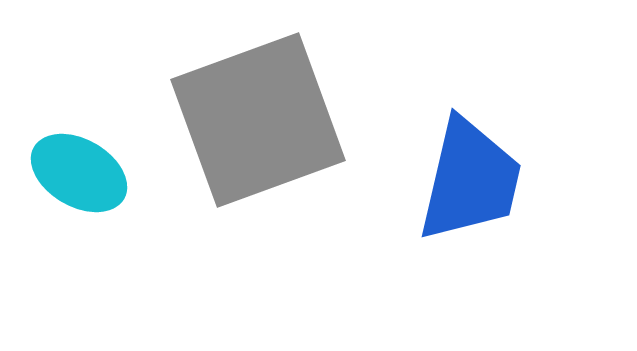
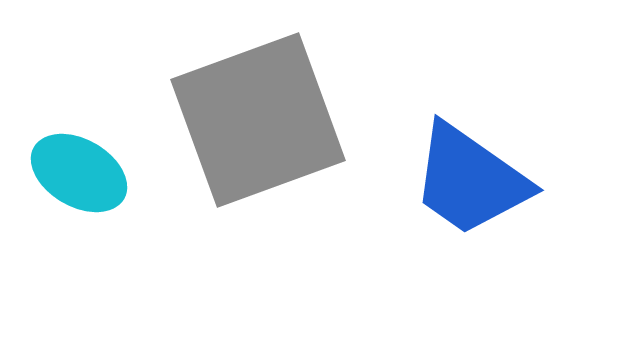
blue trapezoid: rotated 112 degrees clockwise
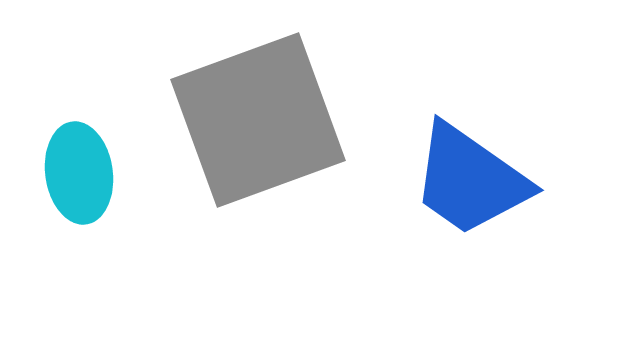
cyan ellipse: rotated 52 degrees clockwise
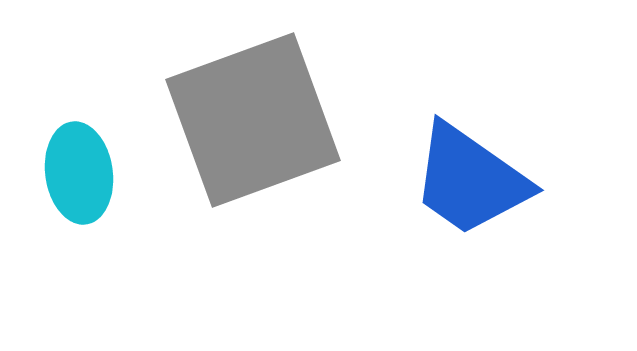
gray square: moved 5 px left
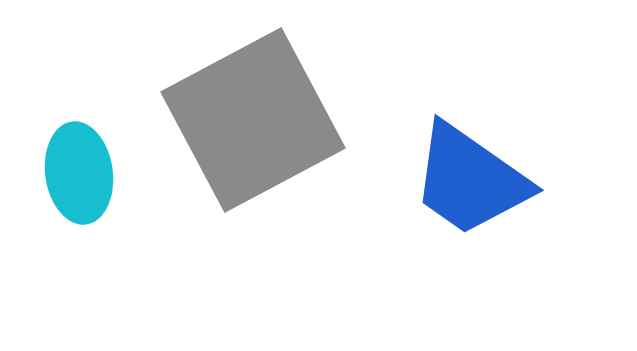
gray square: rotated 8 degrees counterclockwise
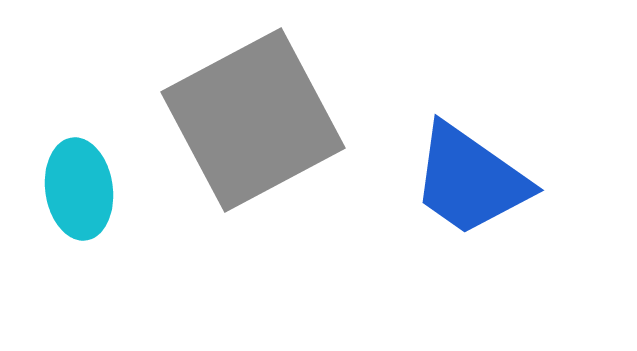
cyan ellipse: moved 16 px down
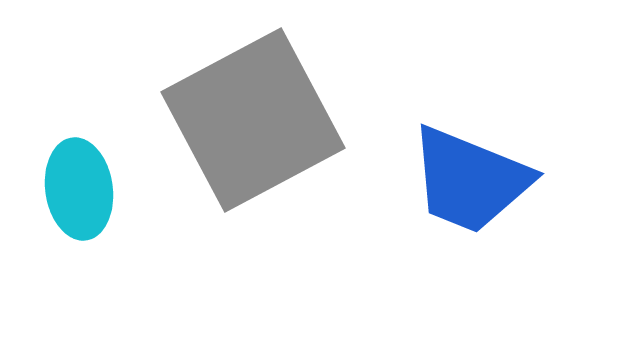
blue trapezoid: rotated 13 degrees counterclockwise
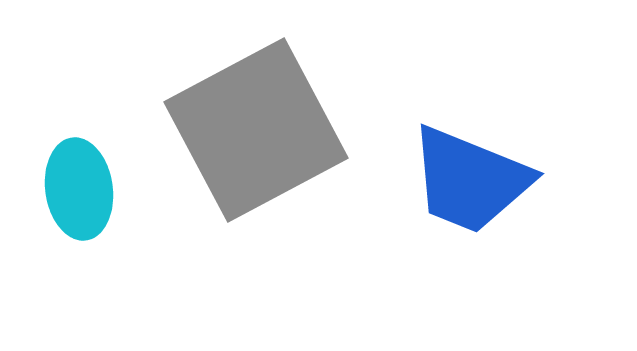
gray square: moved 3 px right, 10 px down
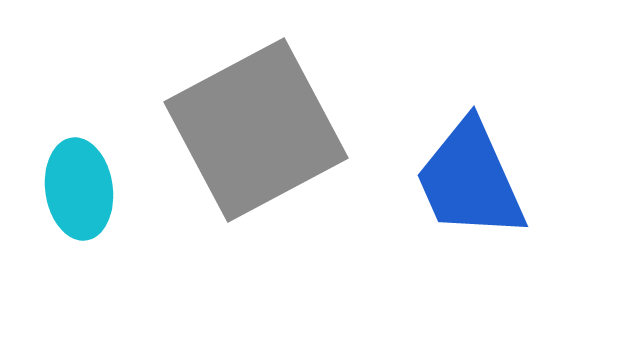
blue trapezoid: rotated 44 degrees clockwise
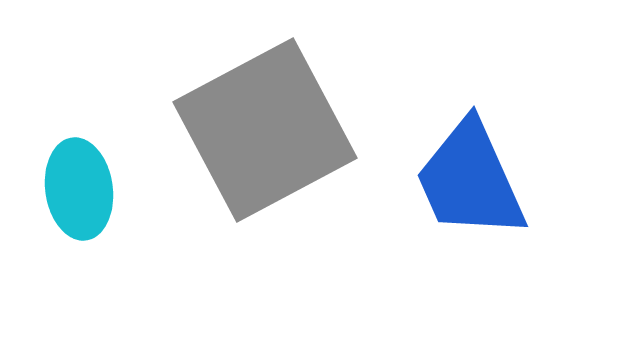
gray square: moved 9 px right
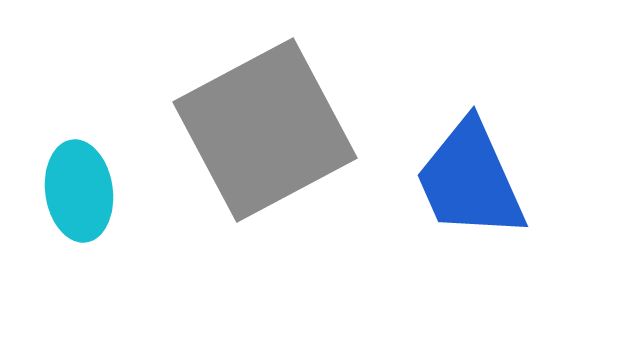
cyan ellipse: moved 2 px down
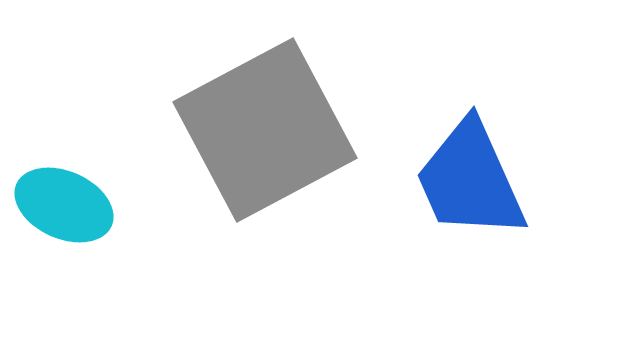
cyan ellipse: moved 15 px left, 14 px down; rotated 58 degrees counterclockwise
